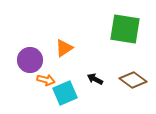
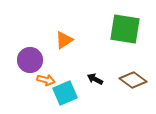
orange triangle: moved 8 px up
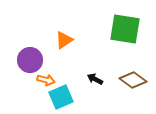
cyan square: moved 4 px left, 4 px down
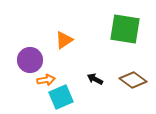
orange arrow: rotated 24 degrees counterclockwise
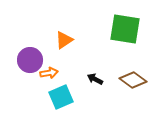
orange arrow: moved 3 px right, 7 px up
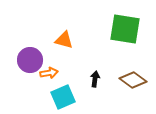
orange triangle: rotated 48 degrees clockwise
black arrow: rotated 70 degrees clockwise
cyan square: moved 2 px right
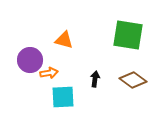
green square: moved 3 px right, 6 px down
cyan square: rotated 20 degrees clockwise
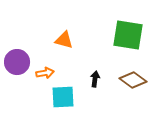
purple circle: moved 13 px left, 2 px down
orange arrow: moved 4 px left
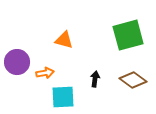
green square: rotated 24 degrees counterclockwise
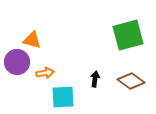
orange triangle: moved 32 px left
brown diamond: moved 2 px left, 1 px down
